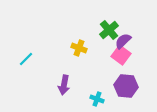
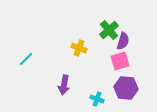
purple semicircle: rotated 150 degrees clockwise
pink square: moved 1 px left, 6 px down; rotated 36 degrees clockwise
purple hexagon: moved 2 px down
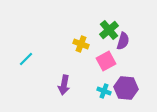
yellow cross: moved 2 px right, 4 px up
pink square: moved 14 px left; rotated 12 degrees counterclockwise
cyan cross: moved 7 px right, 8 px up
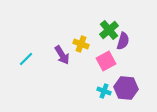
purple arrow: moved 2 px left, 30 px up; rotated 42 degrees counterclockwise
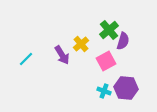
yellow cross: rotated 28 degrees clockwise
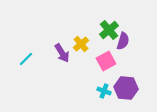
purple arrow: moved 2 px up
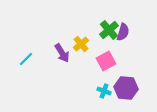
purple semicircle: moved 9 px up
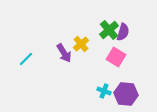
purple arrow: moved 2 px right
pink square: moved 10 px right, 4 px up; rotated 30 degrees counterclockwise
purple hexagon: moved 6 px down
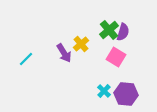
cyan cross: rotated 24 degrees clockwise
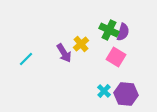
green cross: rotated 24 degrees counterclockwise
